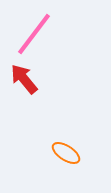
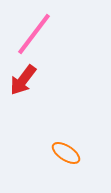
red arrow: moved 1 px left, 1 px down; rotated 104 degrees counterclockwise
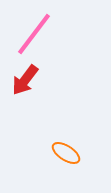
red arrow: moved 2 px right
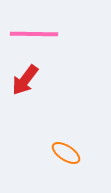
pink line: rotated 54 degrees clockwise
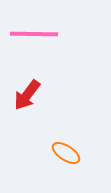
red arrow: moved 2 px right, 15 px down
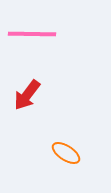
pink line: moved 2 px left
